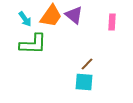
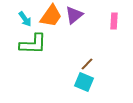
purple triangle: rotated 42 degrees clockwise
pink rectangle: moved 2 px right, 1 px up
cyan square: rotated 18 degrees clockwise
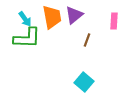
orange trapezoid: moved 1 px right, 1 px down; rotated 45 degrees counterclockwise
green L-shape: moved 6 px left, 6 px up
brown line: moved 24 px up; rotated 24 degrees counterclockwise
cyan square: rotated 18 degrees clockwise
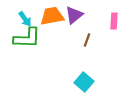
orange trapezoid: moved 1 px up; rotated 90 degrees counterclockwise
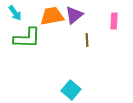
cyan arrow: moved 10 px left, 6 px up
brown line: rotated 24 degrees counterclockwise
cyan square: moved 13 px left, 8 px down
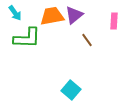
brown line: rotated 32 degrees counterclockwise
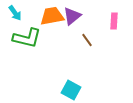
purple triangle: moved 2 px left, 1 px down
green L-shape: rotated 12 degrees clockwise
cyan square: rotated 12 degrees counterclockwise
